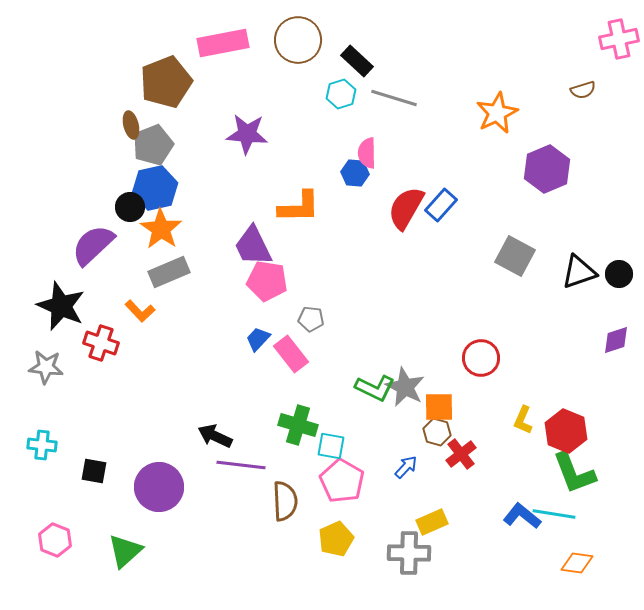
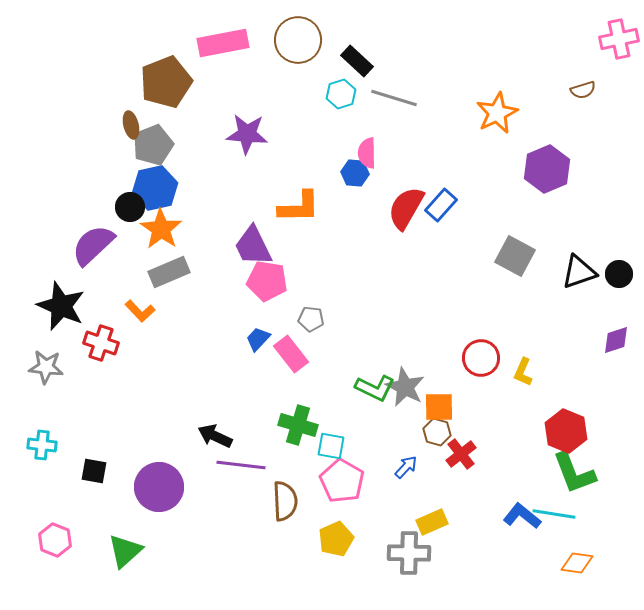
yellow L-shape at (523, 420): moved 48 px up
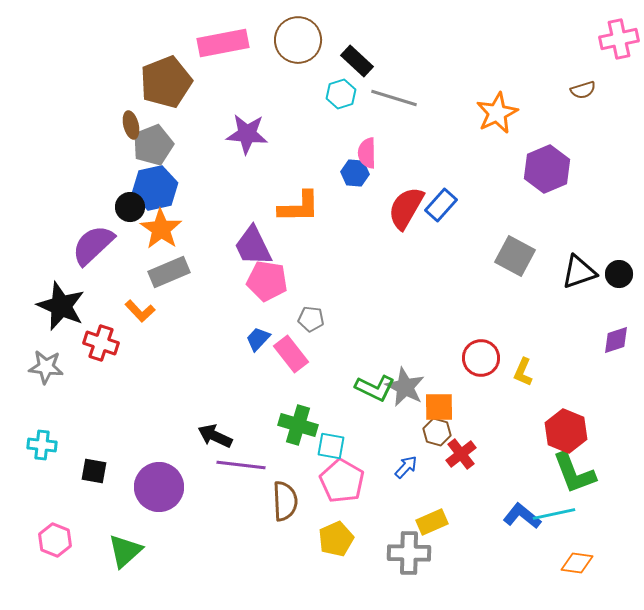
cyan line at (554, 514): rotated 21 degrees counterclockwise
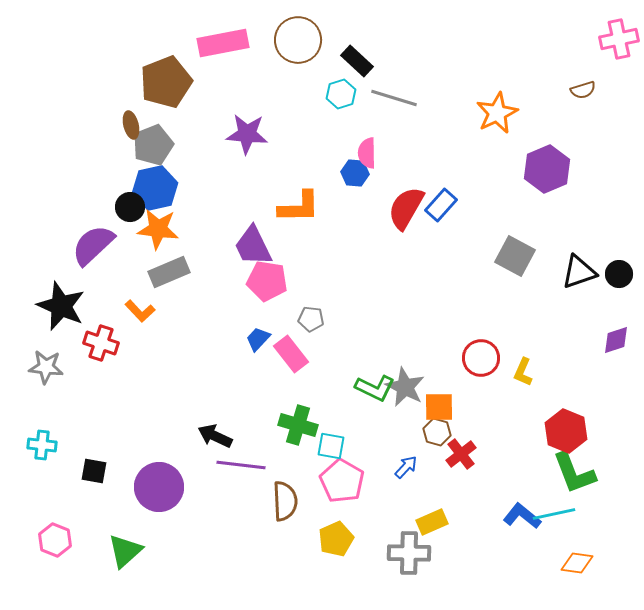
orange star at (161, 229): moved 3 px left; rotated 27 degrees counterclockwise
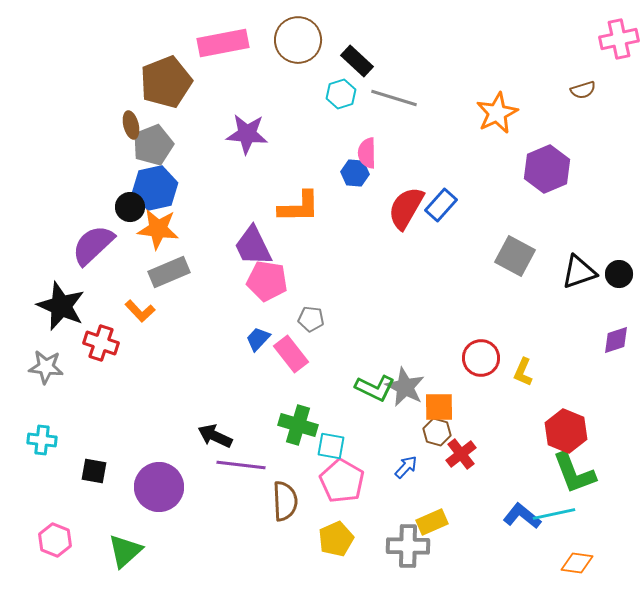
cyan cross at (42, 445): moved 5 px up
gray cross at (409, 553): moved 1 px left, 7 px up
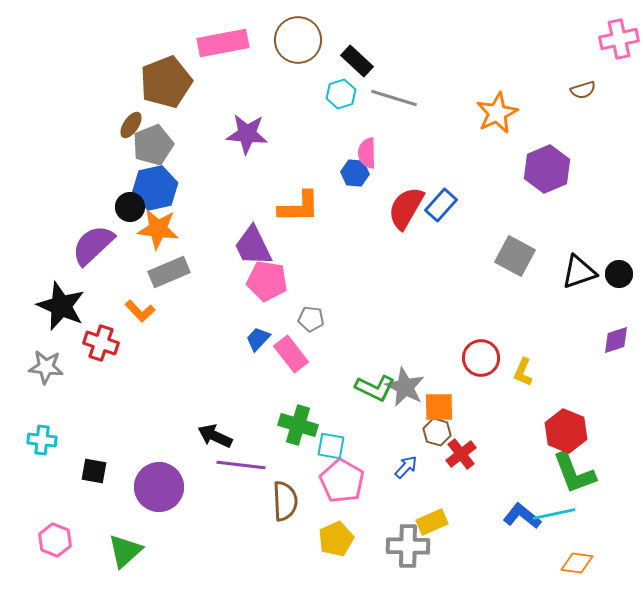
brown ellipse at (131, 125): rotated 48 degrees clockwise
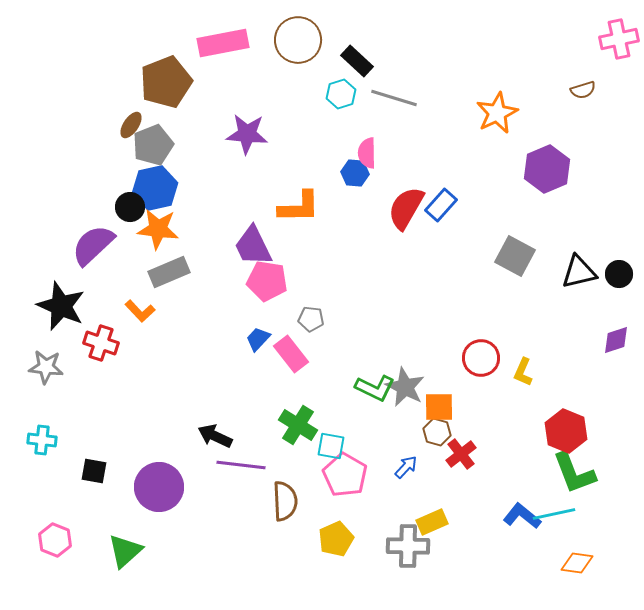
black triangle at (579, 272): rotated 6 degrees clockwise
green cross at (298, 425): rotated 15 degrees clockwise
pink pentagon at (342, 481): moved 3 px right, 6 px up
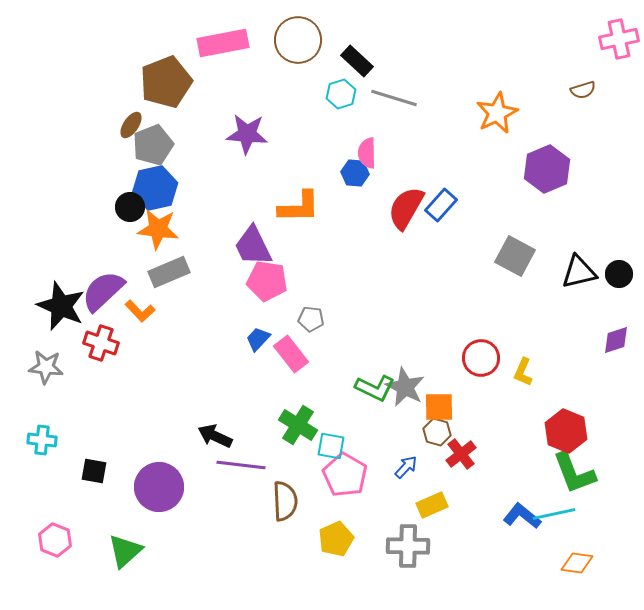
purple semicircle at (93, 245): moved 10 px right, 46 px down
yellow rectangle at (432, 522): moved 17 px up
